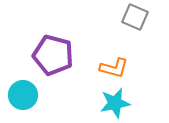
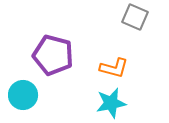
cyan star: moved 4 px left
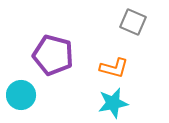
gray square: moved 2 px left, 5 px down
cyan circle: moved 2 px left
cyan star: moved 2 px right
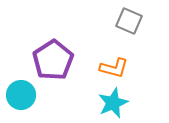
gray square: moved 4 px left, 1 px up
purple pentagon: moved 5 px down; rotated 24 degrees clockwise
cyan star: rotated 12 degrees counterclockwise
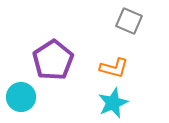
cyan circle: moved 2 px down
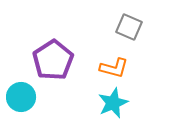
gray square: moved 6 px down
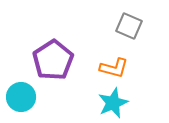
gray square: moved 1 px up
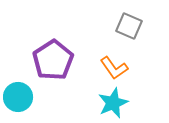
orange L-shape: rotated 40 degrees clockwise
cyan circle: moved 3 px left
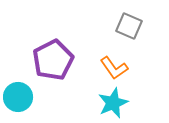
purple pentagon: rotated 6 degrees clockwise
